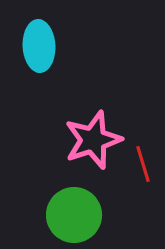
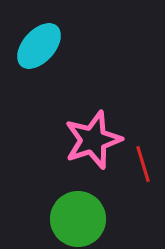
cyan ellipse: rotated 45 degrees clockwise
green circle: moved 4 px right, 4 px down
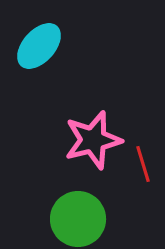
pink star: rotated 4 degrees clockwise
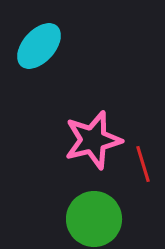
green circle: moved 16 px right
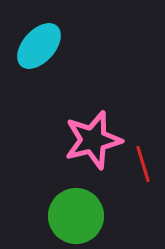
green circle: moved 18 px left, 3 px up
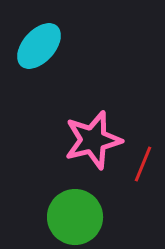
red line: rotated 39 degrees clockwise
green circle: moved 1 px left, 1 px down
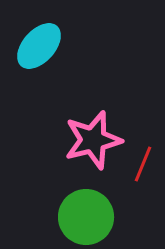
green circle: moved 11 px right
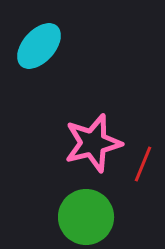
pink star: moved 3 px down
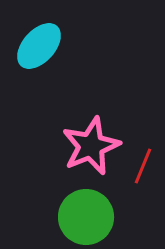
pink star: moved 2 px left, 3 px down; rotated 8 degrees counterclockwise
red line: moved 2 px down
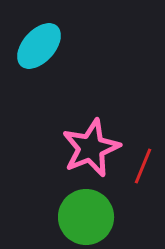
pink star: moved 2 px down
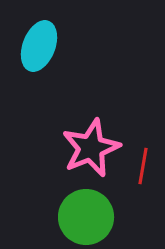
cyan ellipse: rotated 21 degrees counterclockwise
red line: rotated 12 degrees counterclockwise
